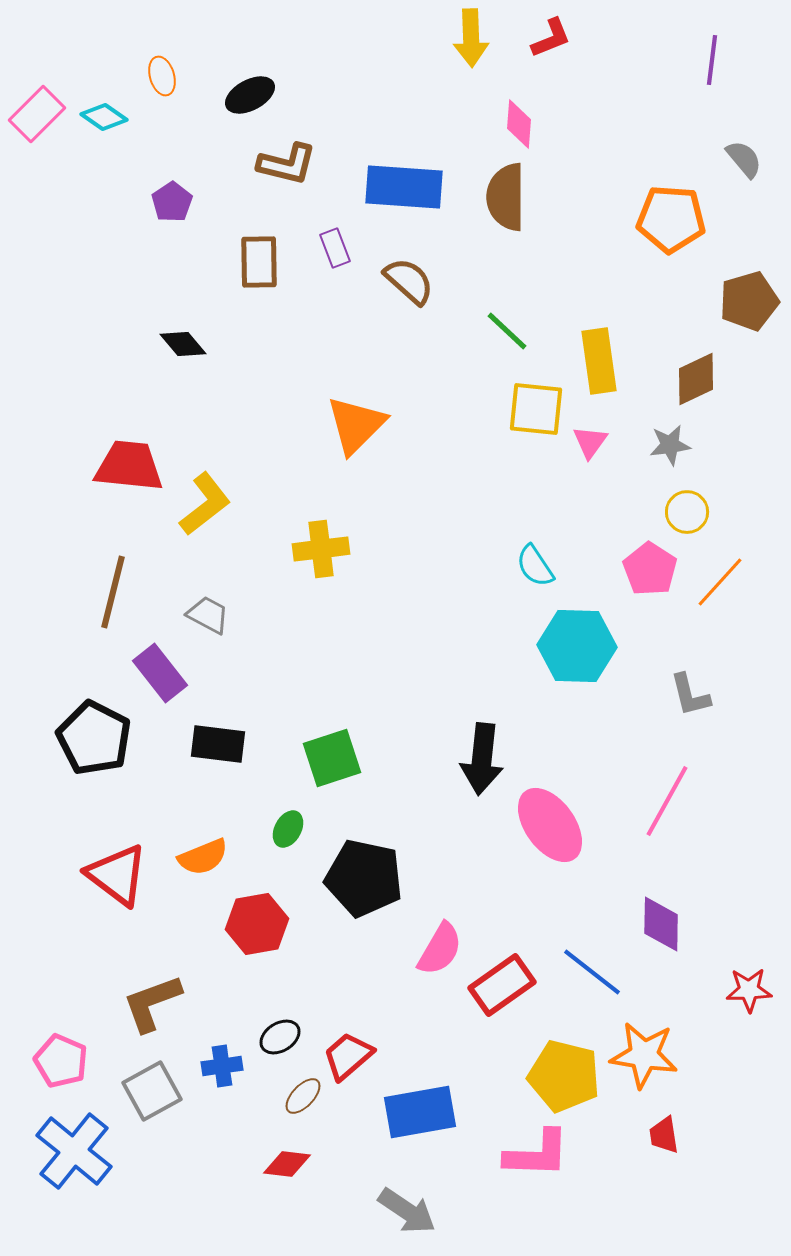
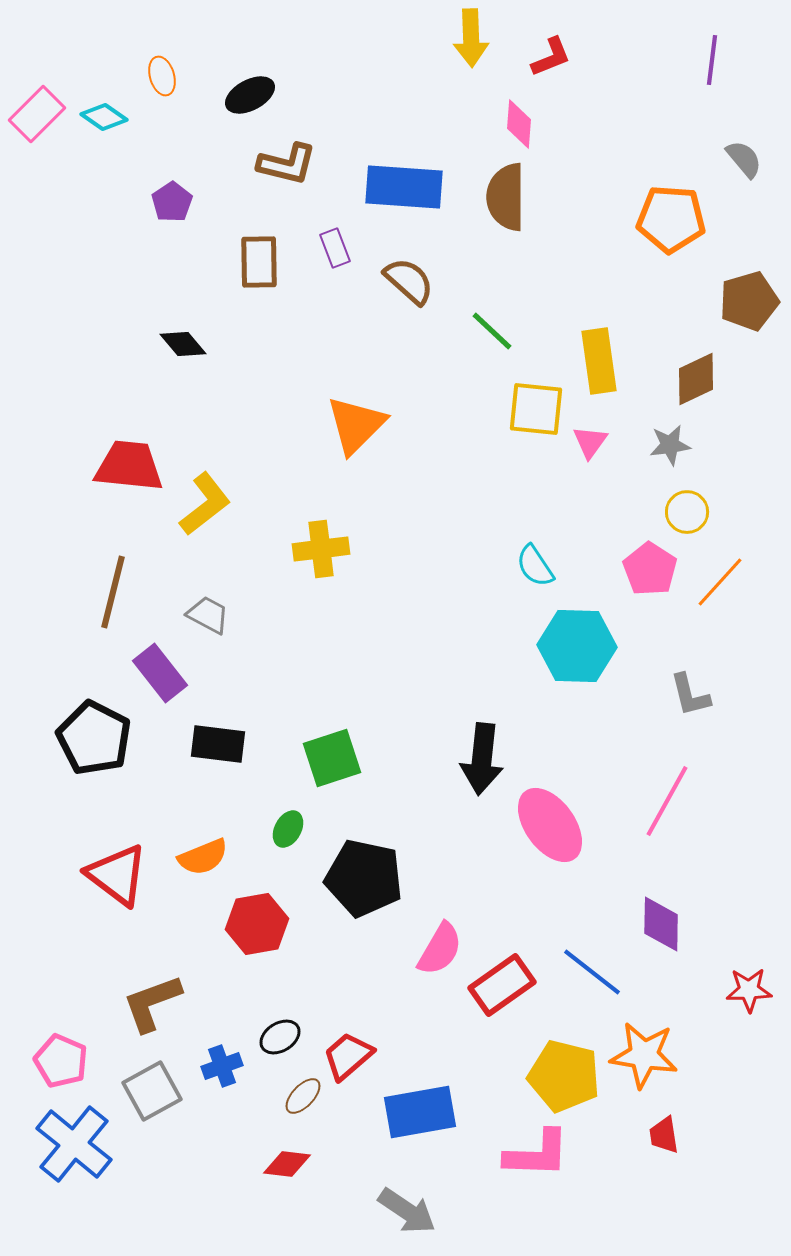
red L-shape at (551, 38): moved 19 px down
green line at (507, 331): moved 15 px left
blue cross at (222, 1066): rotated 12 degrees counterclockwise
blue cross at (74, 1151): moved 7 px up
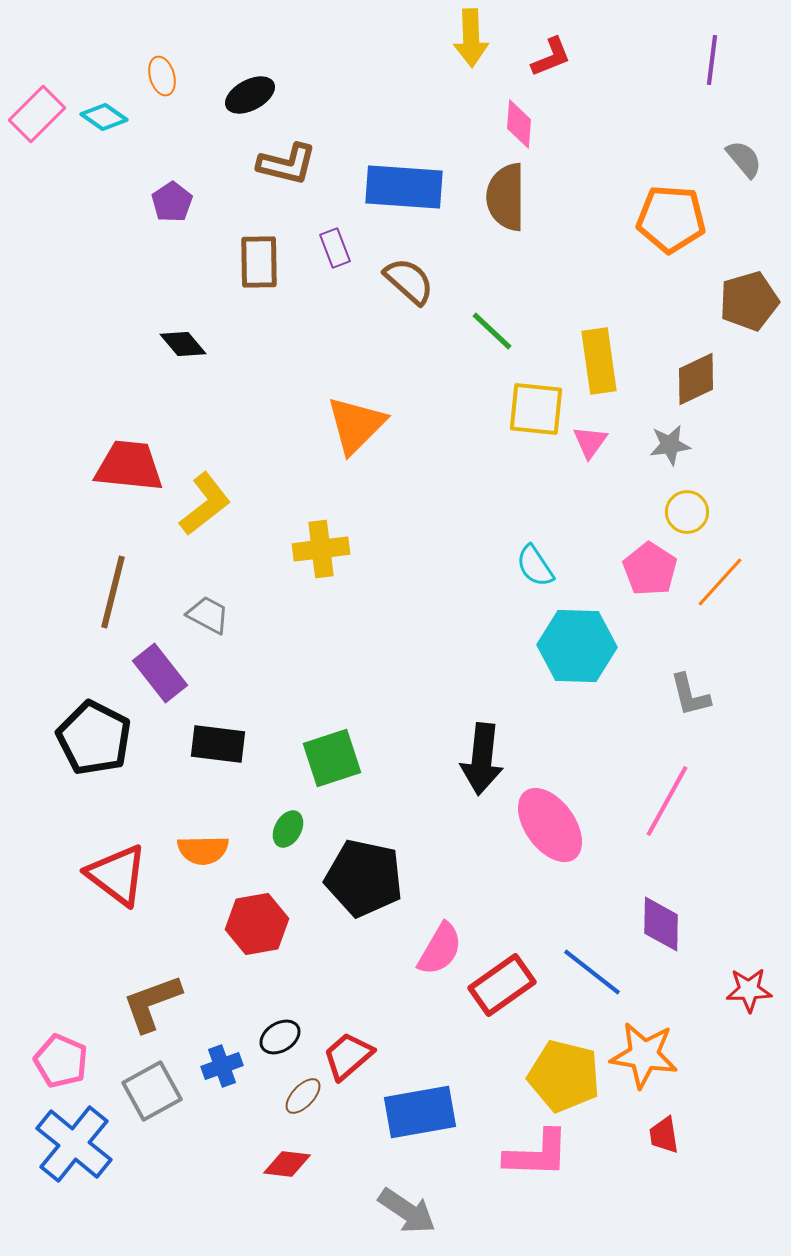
orange semicircle at (203, 857): moved 7 px up; rotated 21 degrees clockwise
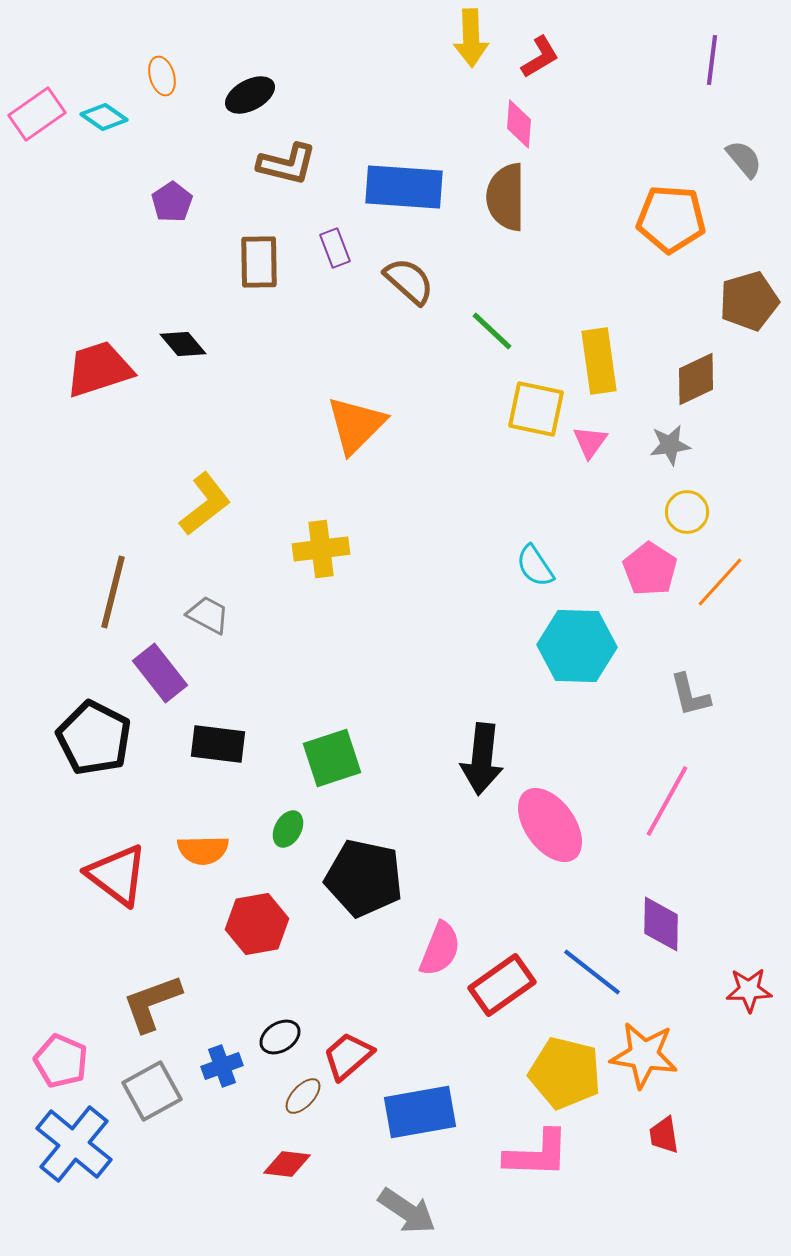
red L-shape at (551, 57): moved 11 px left; rotated 9 degrees counterclockwise
pink rectangle at (37, 114): rotated 10 degrees clockwise
yellow square at (536, 409): rotated 6 degrees clockwise
red trapezoid at (129, 466): moved 30 px left, 97 px up; rotated 24 degrees counterclockwise
pink semicircle at (440, 949): rotated 8 degrees counterclockwise
yellow pentagon at (564, 1076): moved 1 px right, 3 px up
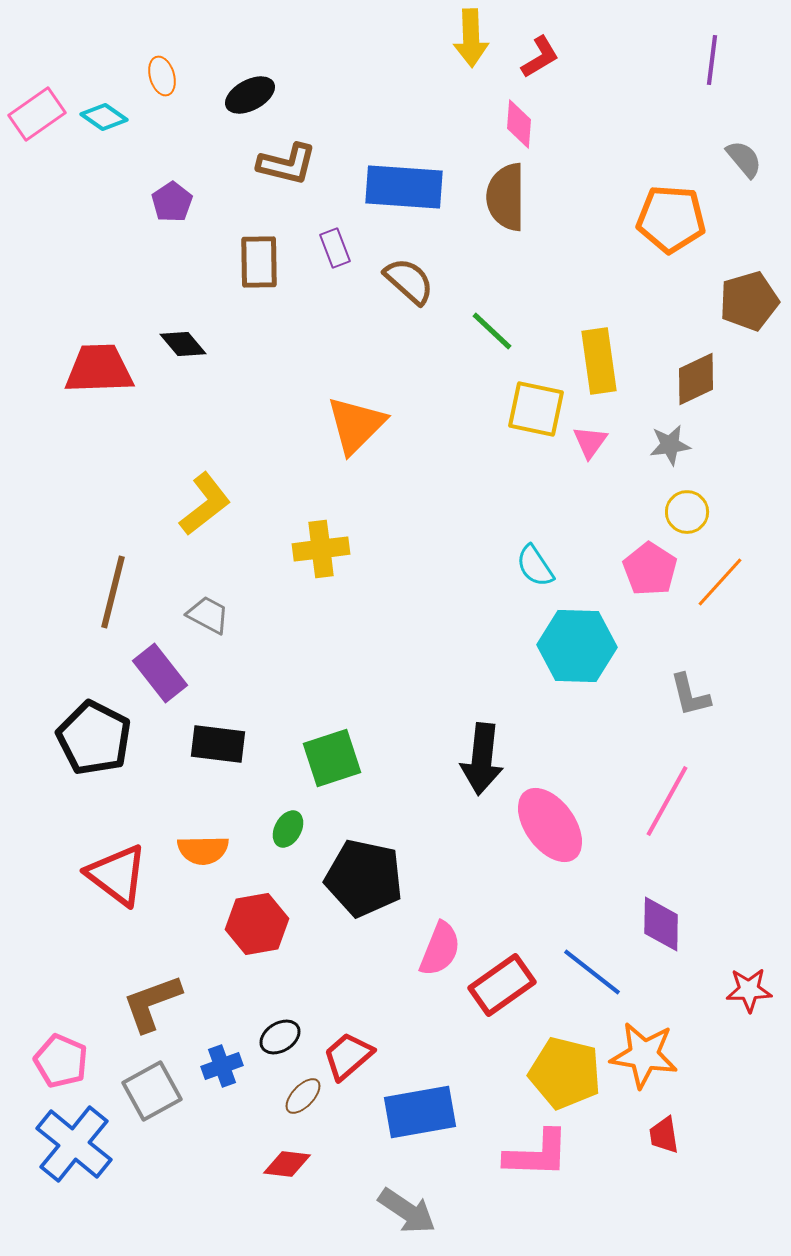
red trapezoid at (99, 369): rotated 16 degrees clockwise
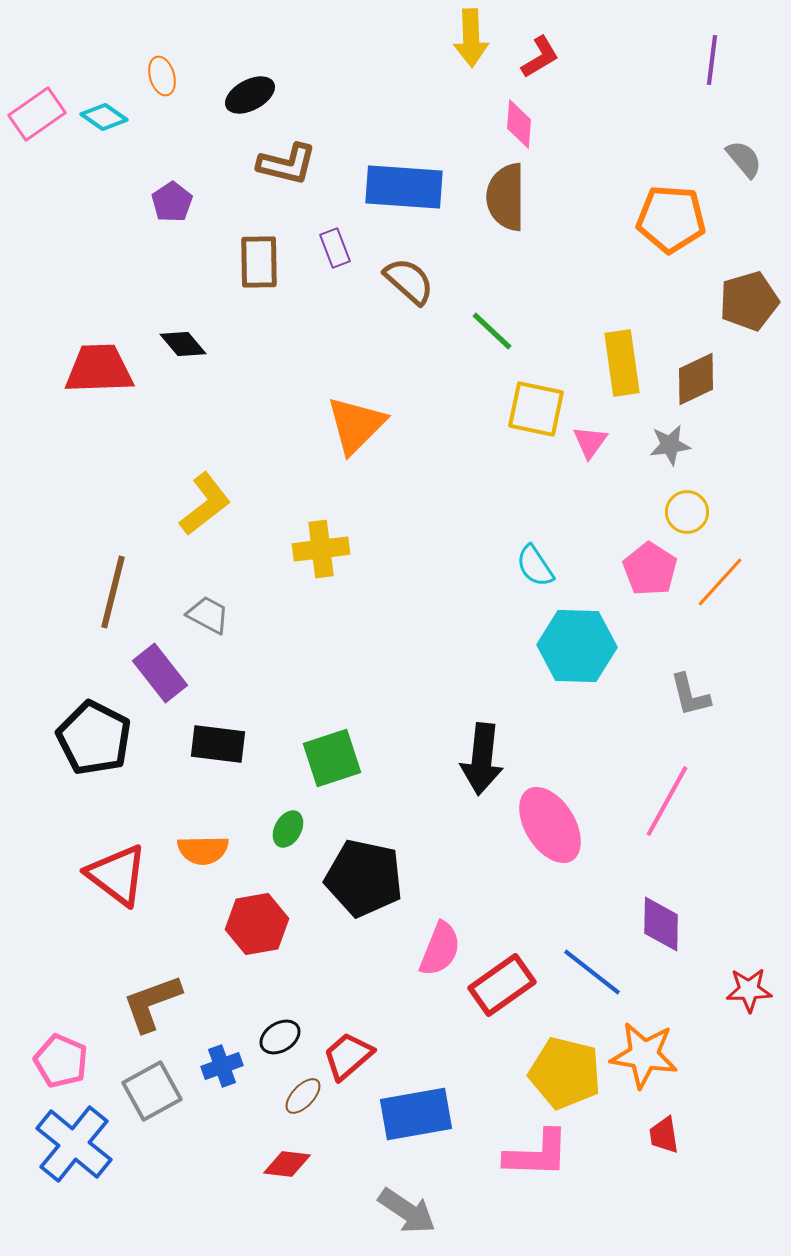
yellow rectangle at (599, 361): moved 23 px right, 2 px down
pink ellipse at (550, 825): rotated 4 degrees clockwise
blue rectangle at (420, 1112): moved 4 px left, 2 px down
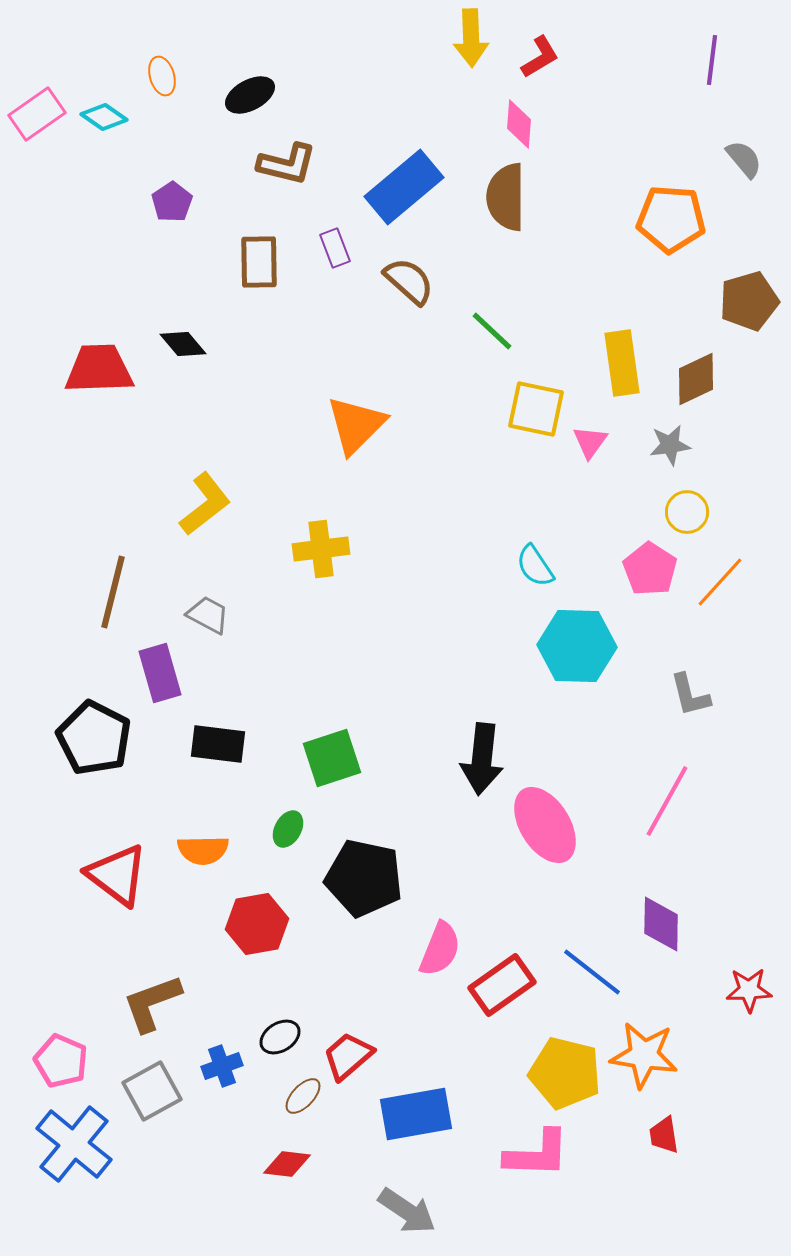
blue rectangle at (404, 187): rotated 44 degrees counterclockwise
purple rectangle at (160, 673): rotated 22 degrees clockwise
pink ellipse at (550, 825): moved 5 px left
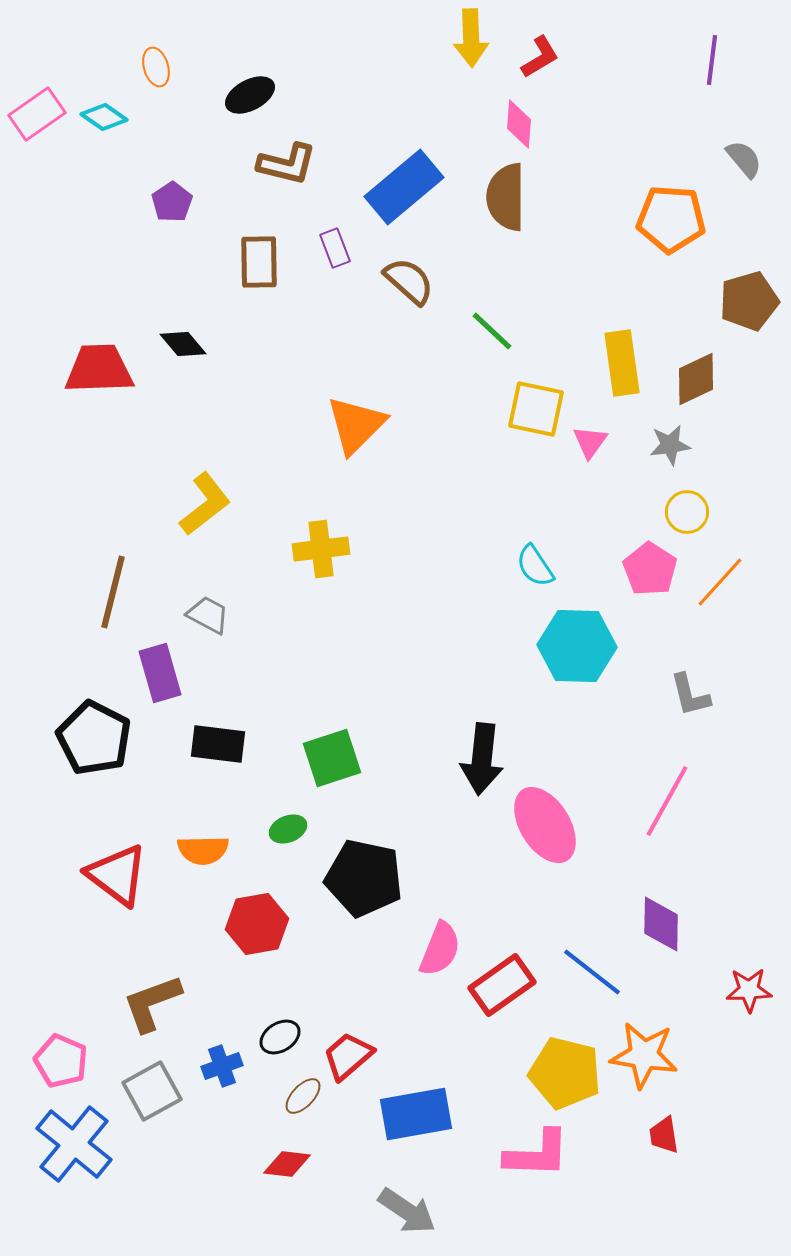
orange ellipse at (162, 76): moved 6 px left, 9 px up
green ellipse at (288, 829): rotated 39 degrees clockwise
